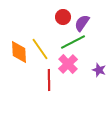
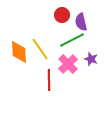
red circle: moved 1 px left, 2 px up
purple semicircle: moved 1 px left, 1 px up; rotated 48 degrees counterclockwise
green line: moved 1 px left, 2 px up
purple star: moved 8 px left, 11 px up
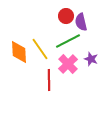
red circle: moved 4 px right, 1 px down
green line: moved 4 px left, 1 px down
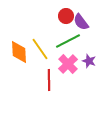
purple semicircle: rotated 24 degrees counterclockwise
purple star: moved 2 px left, 2 px down
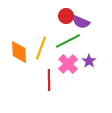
purple semicircle: rotated 30 degrees counterclockwise
yellow line: moved 1 px right, 1 px up; rotated 55 degrees clockwise
purple star: rotated 16 degrees clockwise
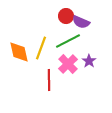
orange diamond: rotated 10 degrees counterclockwise
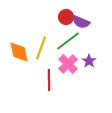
red circle: moved 1 px down
green line: rotated 10 degrees counterclockwise
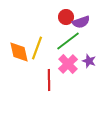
purple semicircle: rotated 42 degrees counterclockwise
yellow line: moved 4 px left
purple star: rotated 16 degrees counterclockwise
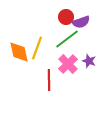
green line: moved 1 px left, 2 px up
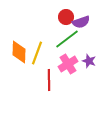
yellow line: moved 5 px down
orange diamond: rotated 15 degrees clockwise
pink cross: rotated 12 degrees clockwise
